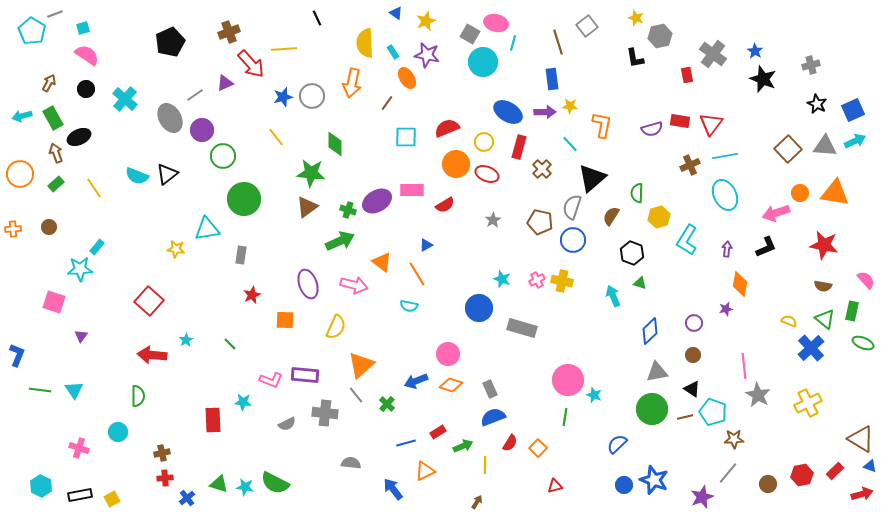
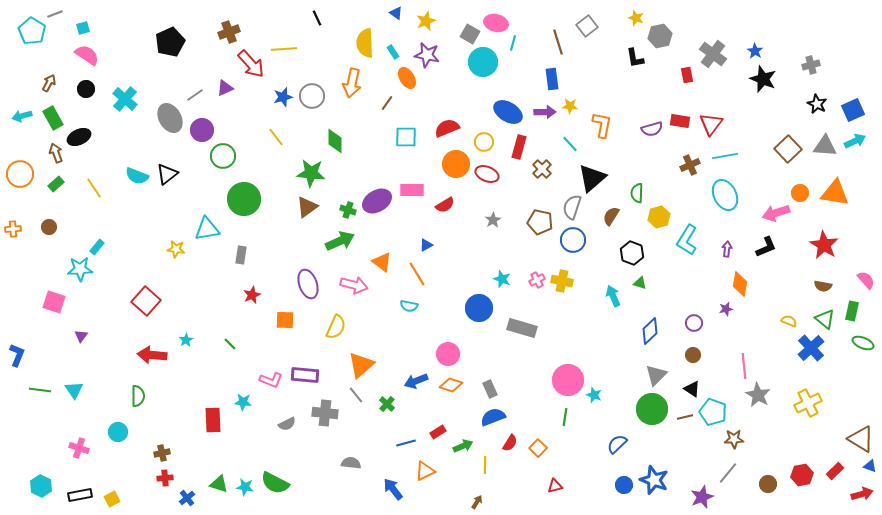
purple triangle at (225, 83): moved 5 px down
green diamond at (335, 144): moved 3 px up
red star at (824, 245): rotated 20 degrees clockwise
red square at (149, 301): moved 3 px left
gray triangle at (657, 372): moved 1 px left, 3 px down; rotated 35 degrees counterclockwise
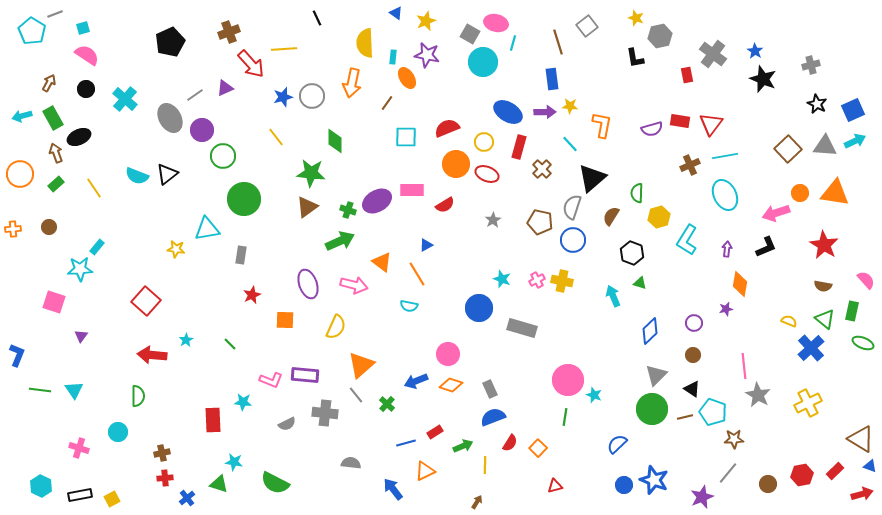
cyan rectangle at (393, 52): moved 5 px down; rotated 40 degrees clockwise
red rectangle at (438, 432): moved 3 px left
cyan star at (245, 487): moved 11 px left, 25 px up
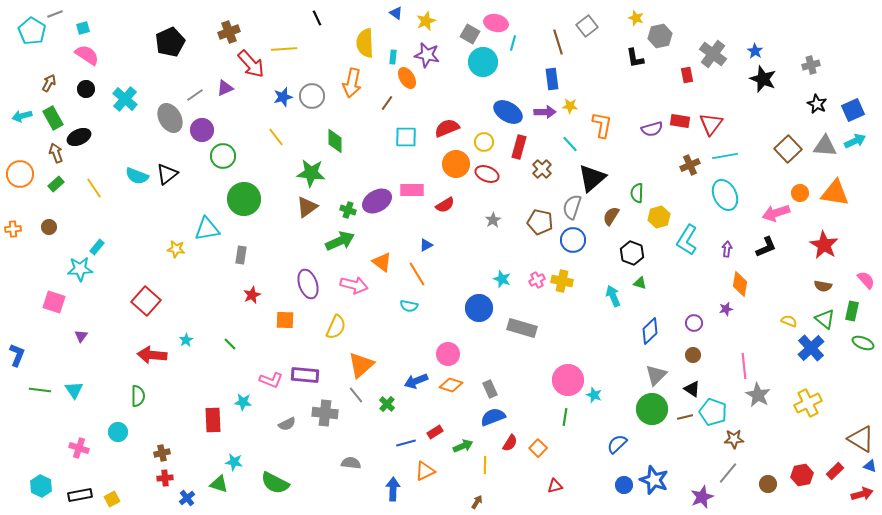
blue arrow at (393, 489): rotated 40 degrees clockwise
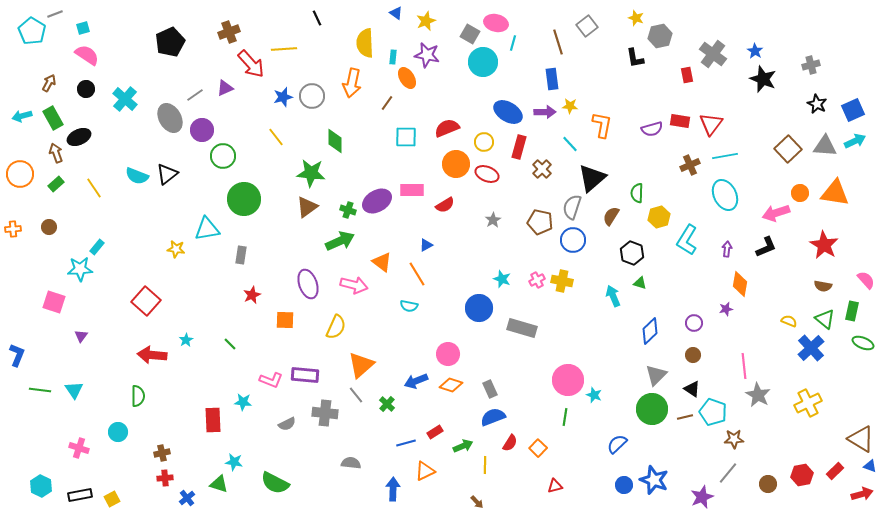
brown arrow at (477, 502): rotated 104 degrees clockwise
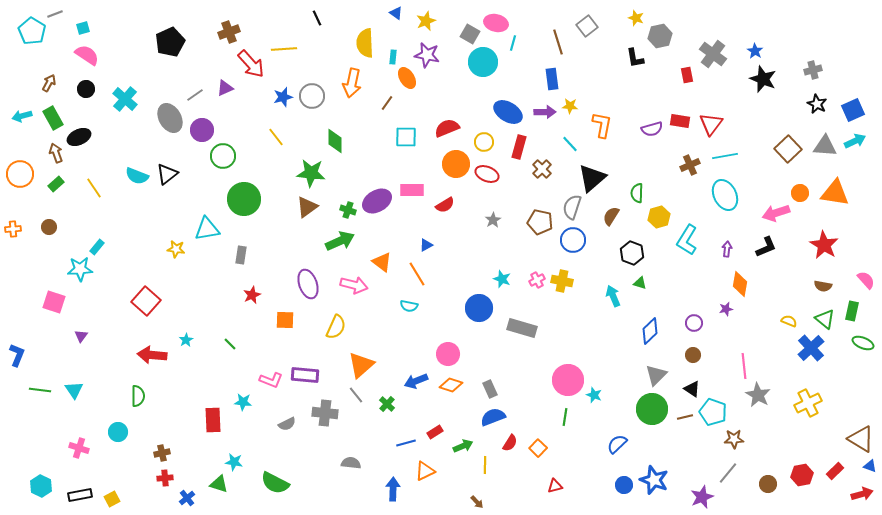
gray cross at (811, 65): moved 2 px right, 5 px down
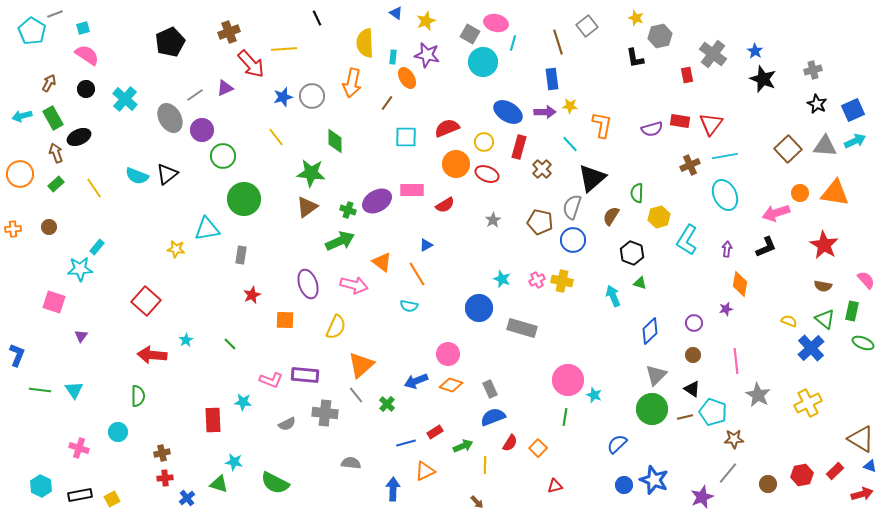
pink line at (744, 366): moved 8 px left, 5 px up
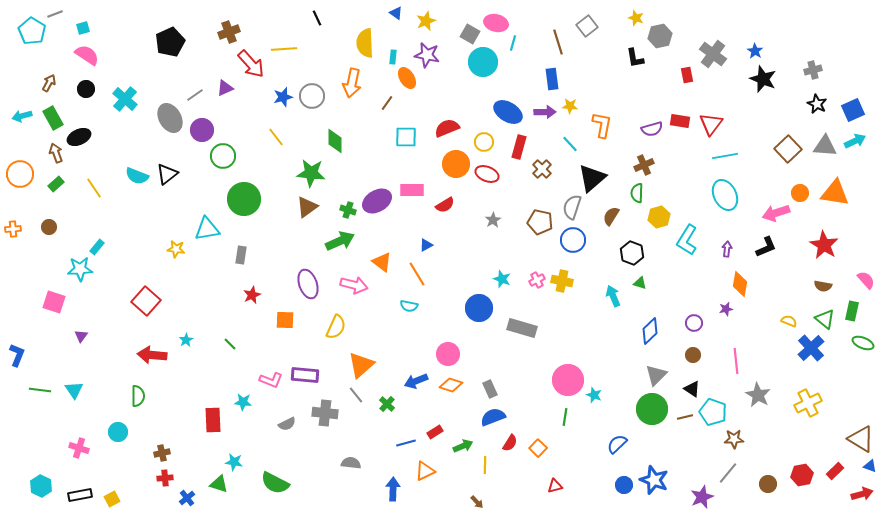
brown cross at (690, 165): moved 46 px left
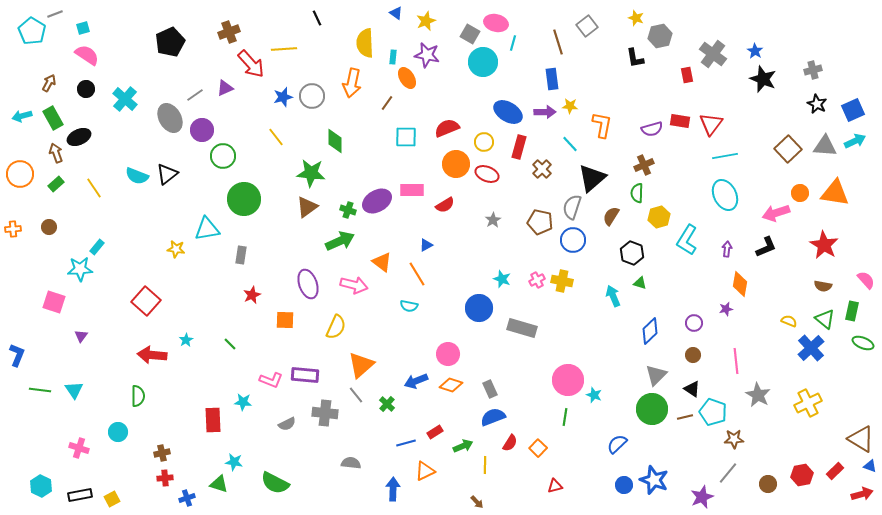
blue cross at (187, 498): rotated 21 degrees clockwise
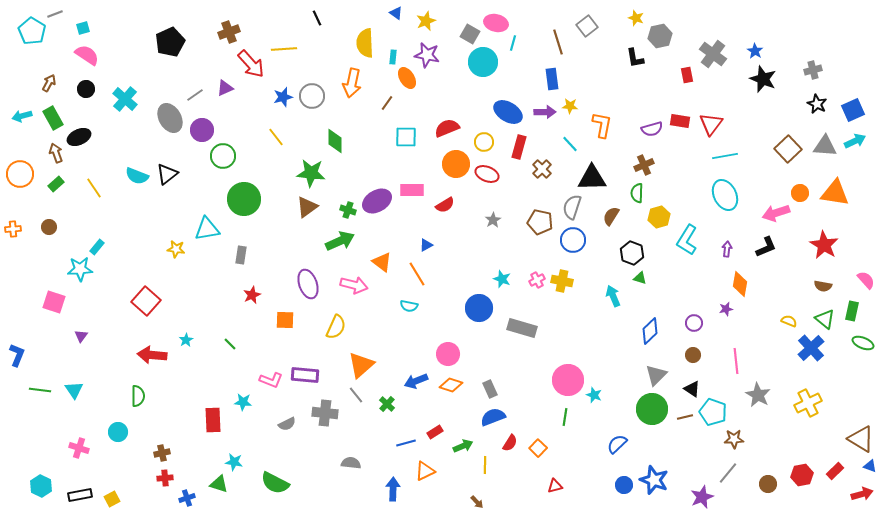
black triangle at (592, 178): rotated 40 degrees clockwise
green triangle at (640, 283): moved 5 px up
